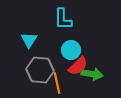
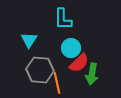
cyan circle: moved 2 px up
red semicircle: moved 1 px right, 3 px up
green arrow: rotated 90 degrees clockwise
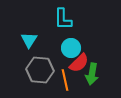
orange line: moved 8 px right, 3 px up
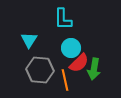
green arrow: moved 2 px right, 5 px up
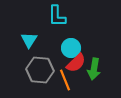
cyan L-shape: moved 6 px left, 3 px up
red semicircle: moved 3 px left
orange line: rotated 10 degrees counterclockwise
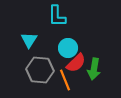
cyan circle: moved 3 px left
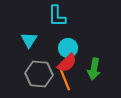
red semicircle: moved 9 px left
gray hexagon: moved 1 px left, 4 px down
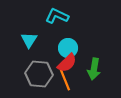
cyan L-shape: rotated 115 degrees clockwise
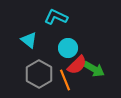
cyan L-shape: moved 1 px left, 1 px down
cyan triangle: rotated 24 degrees counterclockwise
red semicircle: moved 10 px right, 2 px down
green arrow: rotated 70 degrees counterclockwise
gray hexagon: rotated 24 degrees clockwise
